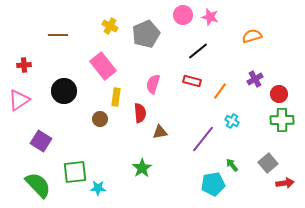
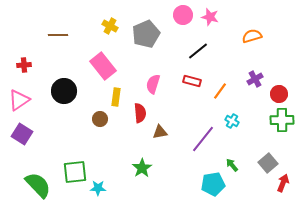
purple square: moved 19 px left, 7 px up
red arrow: moved 2 px left; rotated 60 degrees counterclockwise
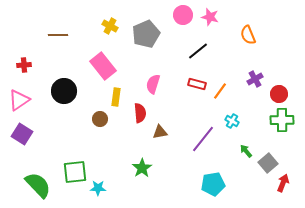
orange semicircle: moved 4 px left, 1 px up; rotated 96 degrees counterclockwise
red rectangle: moved 5 px right, 3 px down
green arrow: moved 14 px right, 14 px up
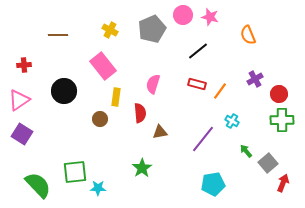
yellow cross: moved 4 px down
gray pentagon: moved 6 px right, 5 px up
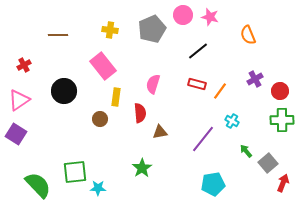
yellow cross: rotated 21 degrees counterclockwise
red cross: rotated 24 degrees counterclockwise
red circle: moved 1 px right, 3 px up
purple square: moved 6 px left
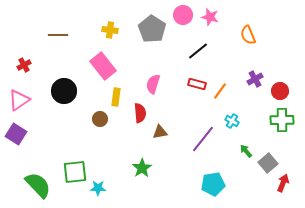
gray pentagon: rotated 16 degrees counterclockwise
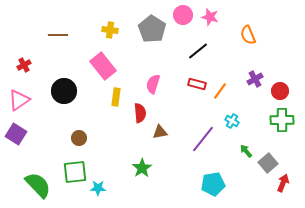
brown circle: moved 21 px left, 19 px down
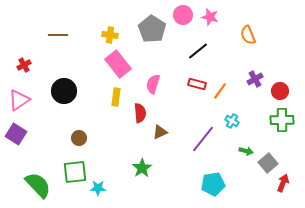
yellow cross: moved 5 px down
pink rectangle: moved 15 px right, 2 px up
brown triangle: rotated 14 degrees counterclockwise
green arrow: rotated 144 degrees clockwise
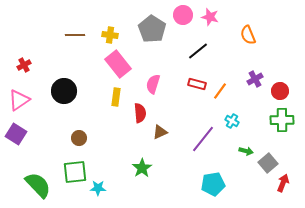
brown line: moved 17 px right
